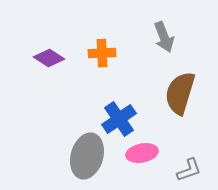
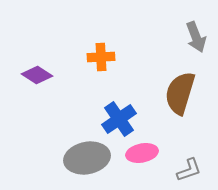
gray arrow: moved 32 px right
orange cross: moved 1 px left, 4 px down
purple diamond: moved 12 px left, 17 px down
gray ellipse: moved 2 px down; rotated 63 degrees clockwise
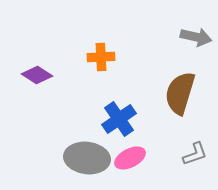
gray arrow: rotated 56 degrees counterclockwise
pink ellipse: moved 12 px left, 5 px down; rotated 16 degrees counterclockwise
gray ellipse: rotated 18 degrees clockwise
gray L-shape: moved 6 px right, 16 px up
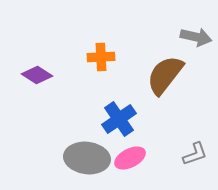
brown semicircle: moved 15 px left, 18 px up; rotated 21 degrees clockwise
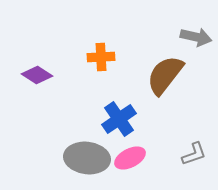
gray L-shape: moved 1 px left
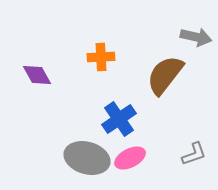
purple diamond: rotated 28 degrees clockwise
gray ellipse: rotated 9 degrees clockwise
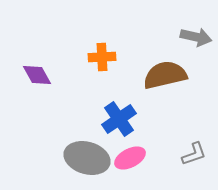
orange cross: moved 1 px right
brown semicircle: rotated 39 degrees clockwise
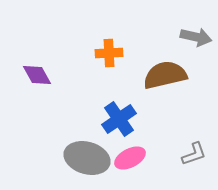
orange cross: moved 7 px right, 4 px up
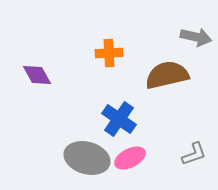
brown semicircle: moved 2 px right
blue cross: rotated 20 degrees counterclockwise
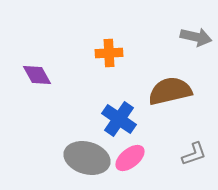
brown semicircle: moved 3 px right, 16 px down
pink ellipse: rotated 12 degrees counterclockwise
